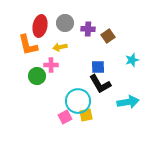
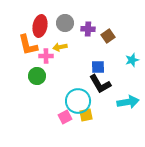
pink cross: moved 5 px left, 9 px up
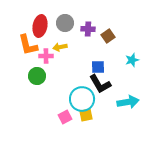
cyan circle: moved 4 px right, 2 px up
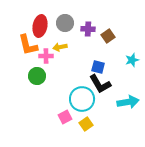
blue square: rotated 16 degrees clockwise
yellow square: moved 9 px down; rotated 24 degrees counterclockwise
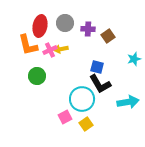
yellow arrow: moved 1 px right, 2 px down
pink cross: moved 4 px right, 6 px up; rotated 24 degrees counterclockwise
cyan star: moved 2 px right, 1 px up
blue square: moved 1 px left
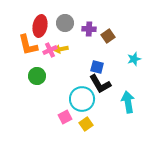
purple cross: moved 1 px right
cyan arrow: rotated 90 degrees counterclockwise
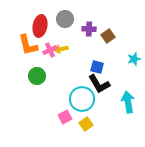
gray circle: moved 4 px up
black L-shape: moved 1 px left
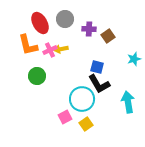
red ellipse: moved 3 px up; rotated 40 degrees counterclockwise
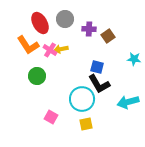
orange L-shape: rotated 20 degrees counterclockwise
pink cross: rotated 32 degrees counterclockwise
cyan star: rotated 24 degrees clockwise
cyan arrow: rotated 95 degrees counterclockwise
pink square: moved 14 px left; rotated 32 degrees counterclockwise
yellow square: rotated 24 degrees clockwise
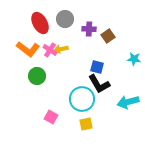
orange L-shape: moved 4 px down; rotated 20 degrees counterclockwise
